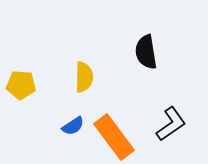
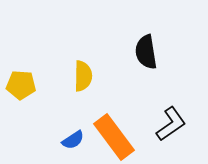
yellow semicircle: moved 1 px left, 1 px up
blue semicircle: moved 14 px down
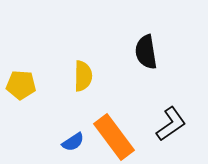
blue semicircle: moved 2 px down
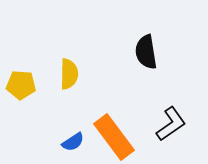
yellow semicircle: moved 14 px left, 2 px up
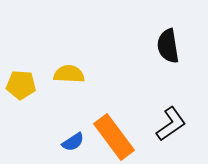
black semicircle: moved 22 px right, 6 px up
yellow semicircle: rotated 88 degrees counterclockwise
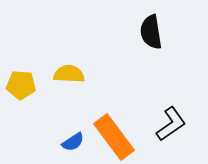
black semicircle: moved 17 px left, 14 px up
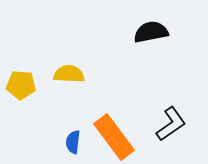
black semicircle: rotated 88 degrees clockwise
blue semicircle: rotated 130 degrees clockwise
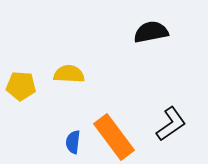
yellow pentagon: moved 1 px down
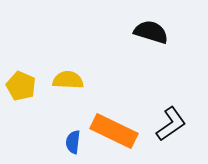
black semicircle: rotated 28 degrees clockwise
yellow semicircle: moved 1 px left, 6 px down
yellow pentagon: rotated 20 degrees clockwise
orange rectangle: moved 6 px up; rotated 27 degrees counterclockwise
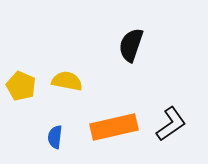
black semicircle: moved 20 px left, 13 px down; rotated 88 degrees counterclockwise
yellow semicircle: moved 1 px left, 1 px down; rotated 8 degrees clockwise
orange rectangle: moved 4 px up; rotated 39 degrees counterclockwise
blue semicircle: moved 18 px left, 5 px up
